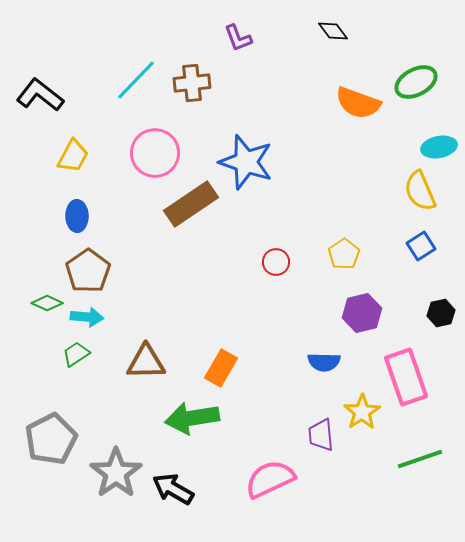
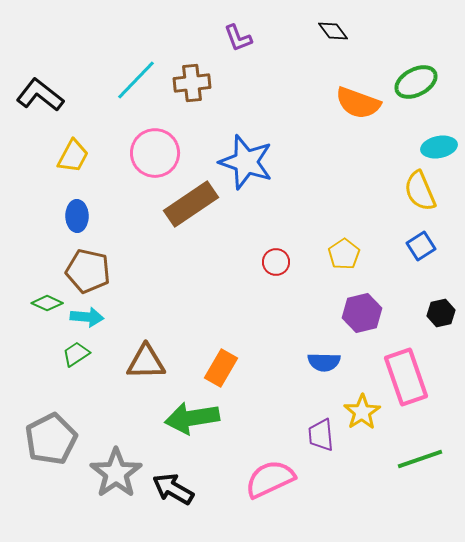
brown pentagon: rotated 24 degrees counterclockwise
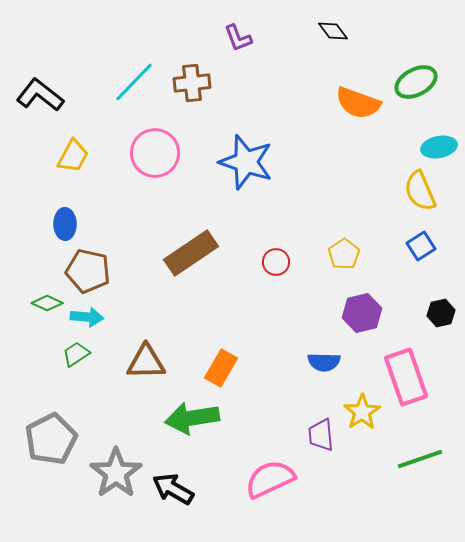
cyan line: moved 2 px left, 2 px down
brown rectangle: moved 49 px down
blue ellipse: moved 12 px left, 8 px down
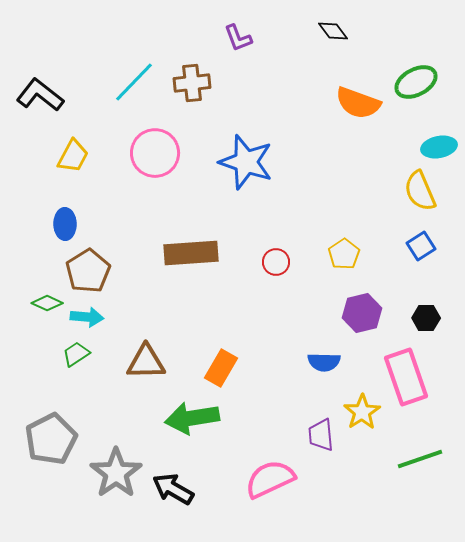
brown rectangle: rotated 30 degrees clockwise
brown pentagon: rotated 27 degrees clockwise
black hexagon: moved 15 px left, 5 px down; rotated 12 degrees clockwise
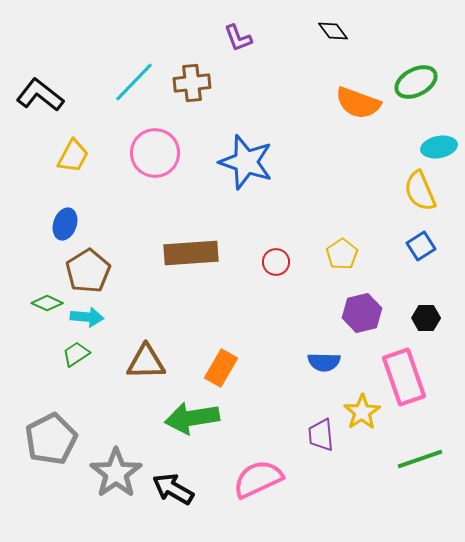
blue ellipse: rotated 20 degrees clockwise
yellow pentagon: moved 2 px left
pink rectangle: moved 2 px left
pink semicircle: moved 12 px left
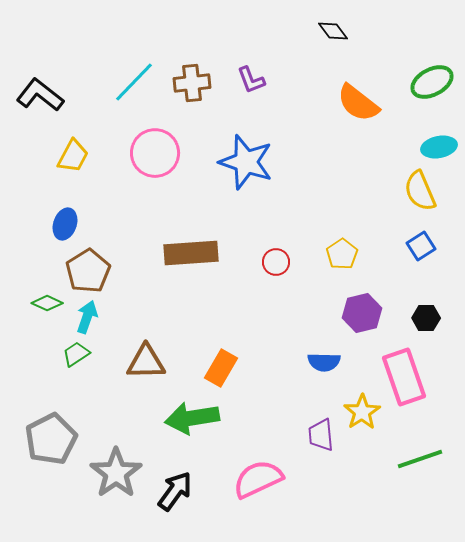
purple L-shape: moved 13 px right, 42 px down
green ellipse: moved 16 px right
orange semicircle: rotated 18 degrees clockwise
cyan arrow: rotated 76 degrees counterclockwise
black arrow: moved 2 px right, 2 px down; rotated 96 degrees clockwise
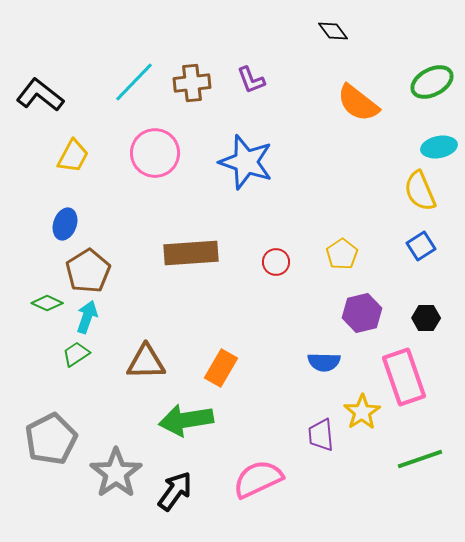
green arrow: moved 6 px left, 2 px down
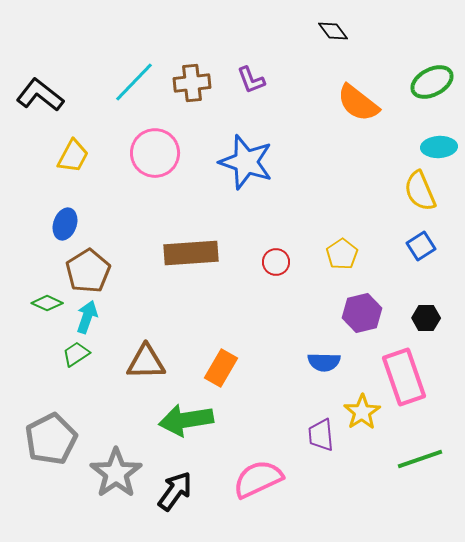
cyan ellipse: rotated 8 degrees clockwise
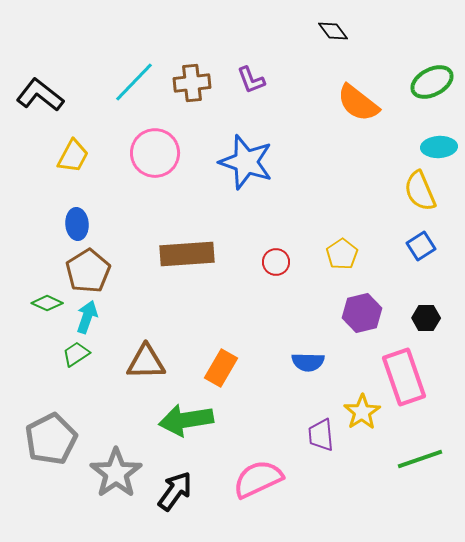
blue ellipse: moved 12 px right; rotated 24 degrees counterclockwise
brown rectangle: moved 4 px left, 1 px down
blue semicircle: moved 16 px left
